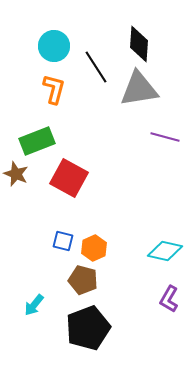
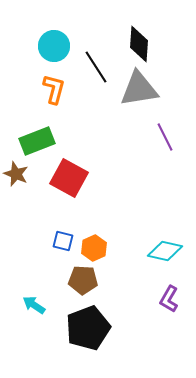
purple line: rotated 48 degrees clockwise
brown pentagon: rotated 12 degrees counterclockwise
cyan arrow: rotated 85 degrees clockwise
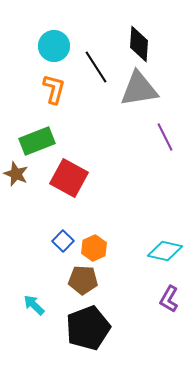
blue square: rotated 30 degrees clockwise
cyan arrow: rotated 10 degrees clockwise
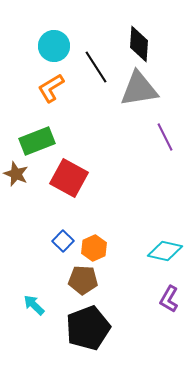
orange L-shape: moved 3 px left, 1 px up; rotated 136 degrees counterclockwise
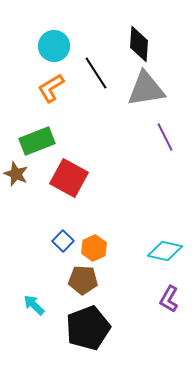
black line: moved 6 px down
gray triangle: moved 7 px right
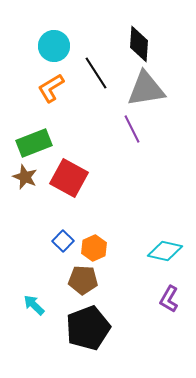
purple line: moved 33 px left, 8 px up
green rectangle: moved 3 px left, 2 px down
brown star: moved 9 px right, 3 px down
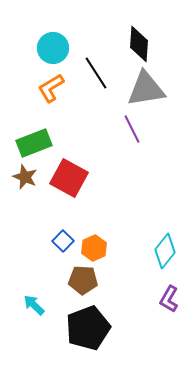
cyan circle: moved 1 px left, 2 px down
cyan diamond: rotated 64 degrees counterclockwise
